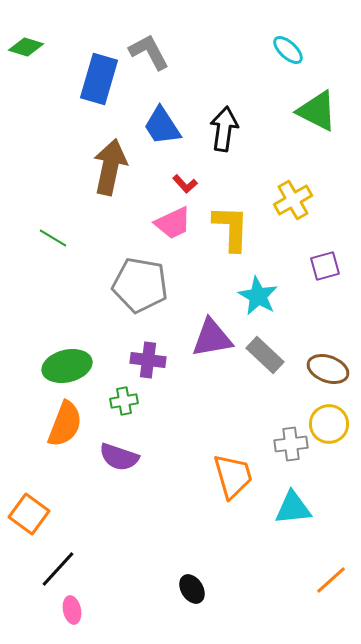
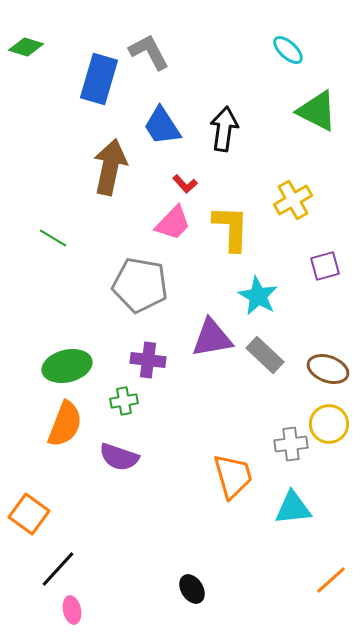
pink trapezoid: rotated 21 degrees counterclockwise
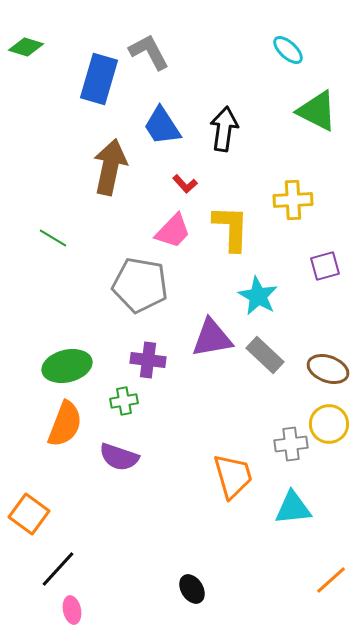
yellow cross: rotated 27 degrees clockwise
pink trapezoid: moved 8 px down
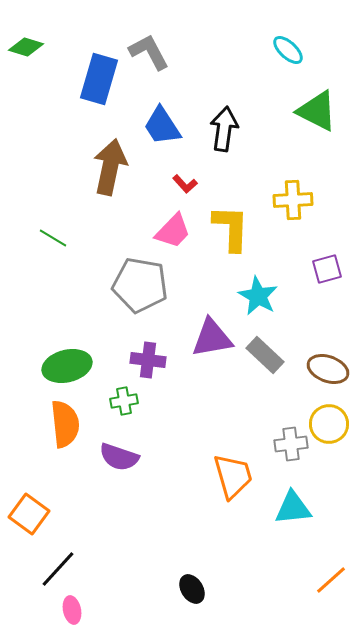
purple square: moved 2 px right, 3 px down
orange semicircle: rotated 27 degrees counterclockwise
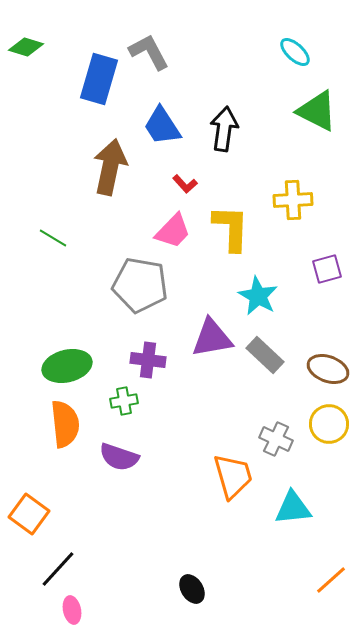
cyan ellipse: moved 7 px right, 2 px down
gray cross: moved 15 px left, 5 px up; rotated 32 degrees clockwise
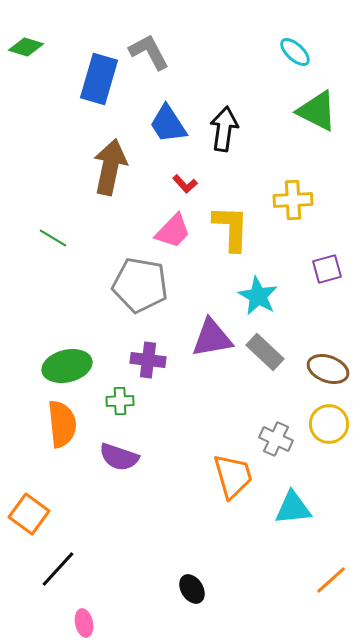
blue trapezoid: moved 6 px right, 2 px up
gray rectangle: moved 3 px up
green cross: moved 4 px left; rotated 8 degrees clockwise
orange semicircle: moved 3 px left
pink ellipse: moved 12 px right, 13 px down
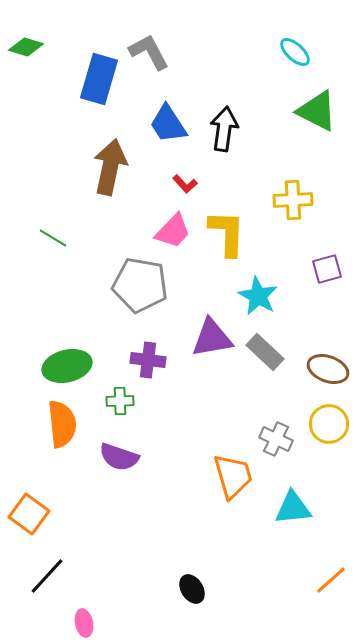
yellow L-shape: moved 4 px left, 5 px down
black line: moved 11 px left, 7 px down
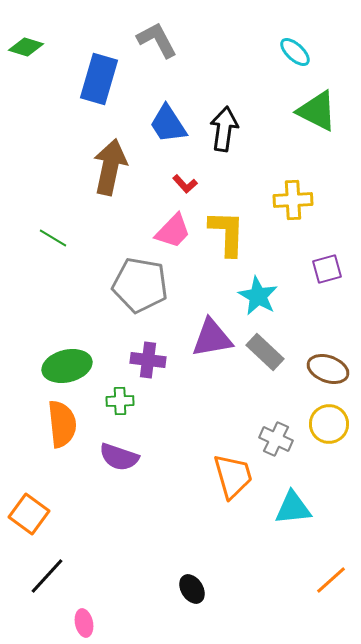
gray L-shape: moved 8 px right, 12 px up
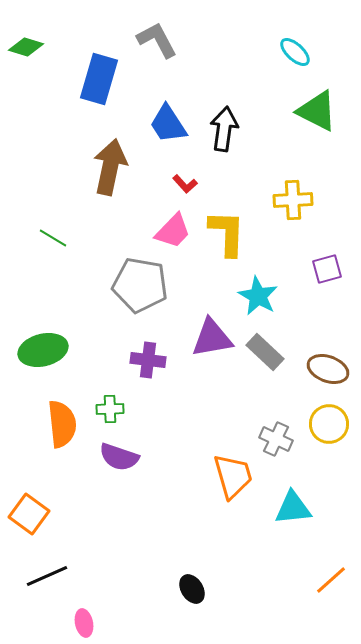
green ellipse: moved 24 px left, 16 px up
green cross: moved 10 px left, 8 px down
black line: rotated 24 degrees clockwise
